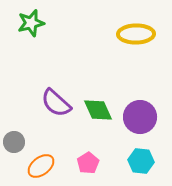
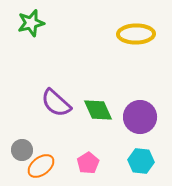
gray circle: moved 8 px right, 8 px down
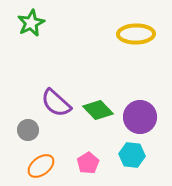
green star: rotated 12 degrees counterclockwise
green diamond: rotated 20 degrees counterclockwise
gray circle: moved 6 px right, 20 px up
cyan hexagon: moved 9 px left, 6 px up
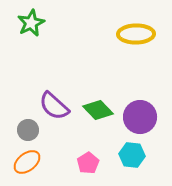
purple semicircle: moved 2 px left, 3 px down
orange ellipse: moved 14 px left, 4 px up
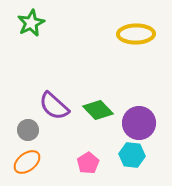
purple circle: moved 1 px left, 6 px down
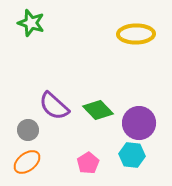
green star: rotated 28 degrees counterclockwise
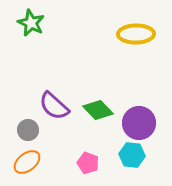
green star: rotated 8 degrees clockwise
pink pentagon: rotated 20 degrees counterclockwise
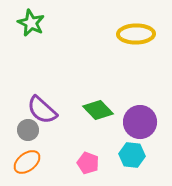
purple semicircle: moved 12 px left, 4 px down
purple circle: moved 1 px right, 1 px up
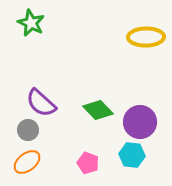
yellow ellipse: moved 10 px right, 3 px down
purple semicircle: moved 1 px left, 7 px up
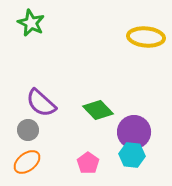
yellow ellipse: rotated 6 degrees clockwise
purple circle: moved 6 px left, 10 px down
pink pentagon: rotated 15 degrees clockwise
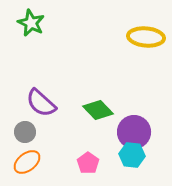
gray circle: moved 3 px left, 2 px down
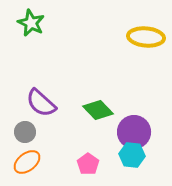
pink pentagon: moved 1 px down
